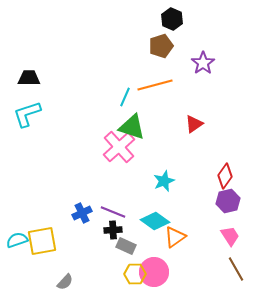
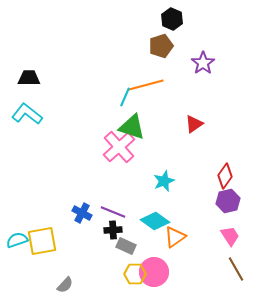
orange line: moved 9 px left
cyan L-shape: rotated 56 degrees clockwise
blue cross: rotated 36 degrees counterclockwise
gray semicircle: moved 3 px down
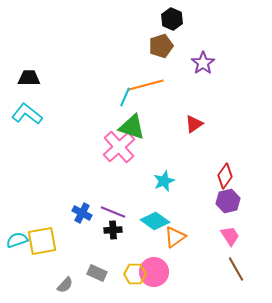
gray rectangle: moved 29 px left, 27 px down
